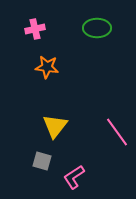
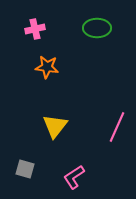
pink line: moved 5 px up; rotated 60 degrees clockwise
gray square: moved 17 px left, 8 px down
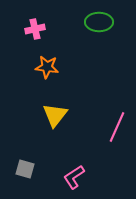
green ellipse: moved 2 px right, 6 px up
yellow triangle: moved 11 px up
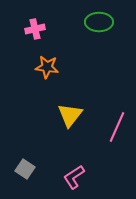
yellow triangle: moved 15 px right
gray square: rotated 18 degrees clockwise
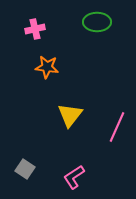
green ellipse: moved 2 px left
